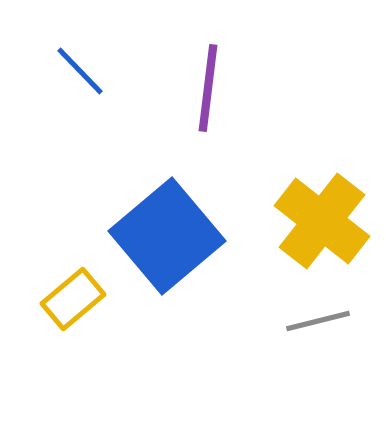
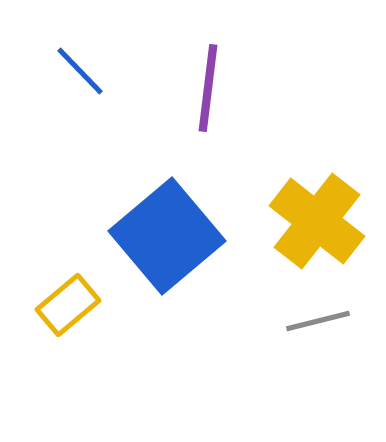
yellow cross: moved 5 px left
yellow rectangle: moved 5 px left, 6 px down
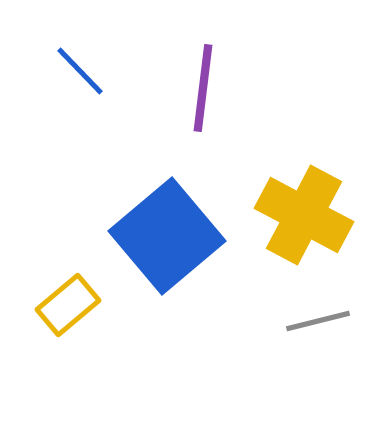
purple line: moved 5 px left
yellow cross: moved 13 px left, 6 px up; rotated 10 degrees counterclockwise
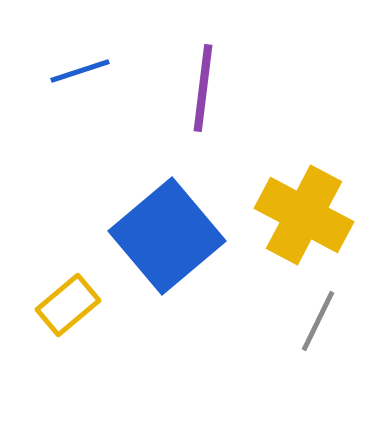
blue line: rotated 64 degrees counterclockwise
gray line: rotated 50 degrees counterclockwise
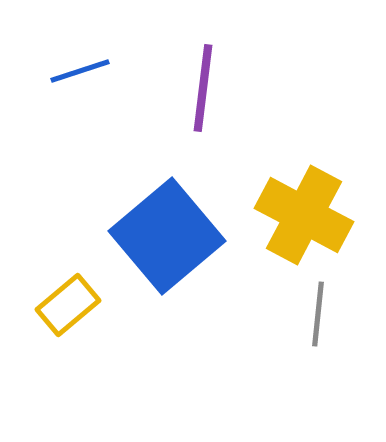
gray line: moved 7 px up; rotated 20 degrees counterclockwise
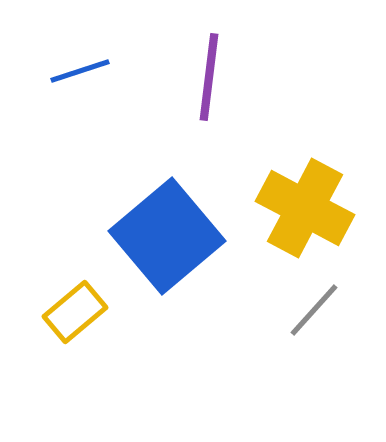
purple line: moved 6 px right, 11 px up
yellow cross: moved 1 px right, 7 px up
yellow rectangle: moved 7 px right, 7 px down
gray line: moved 4 px left, 4 px up; rotated 36 degrees clockwise
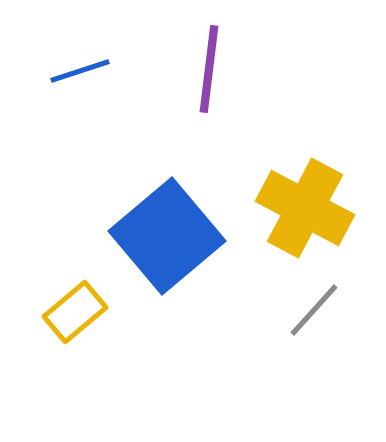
purple line: moved 8 px up
